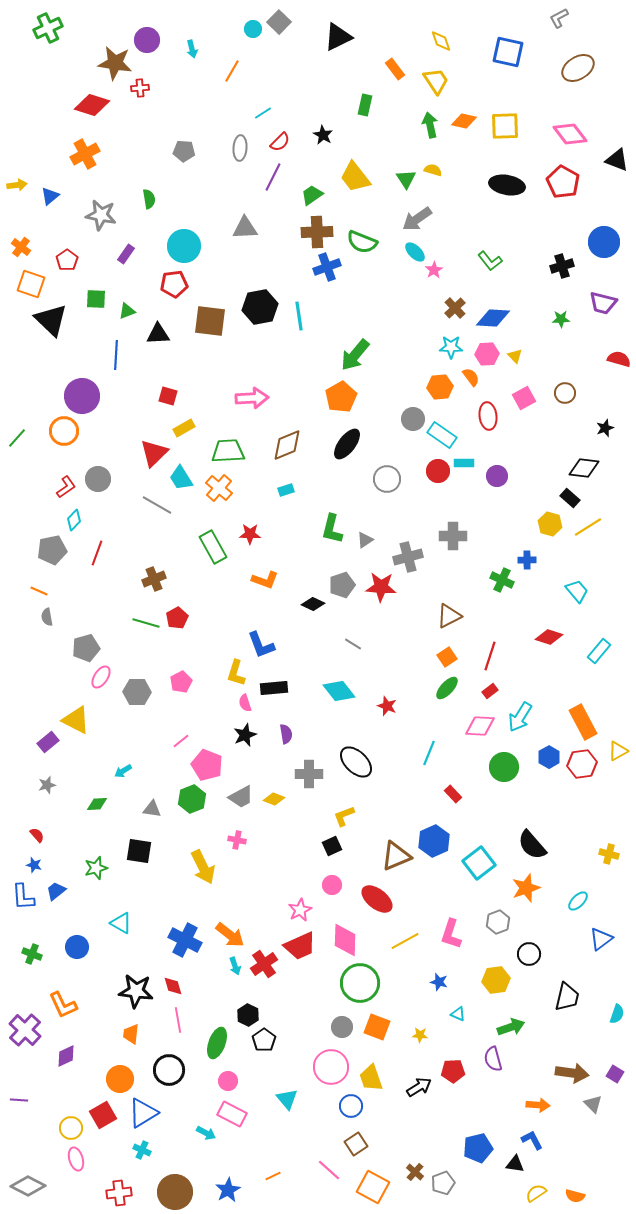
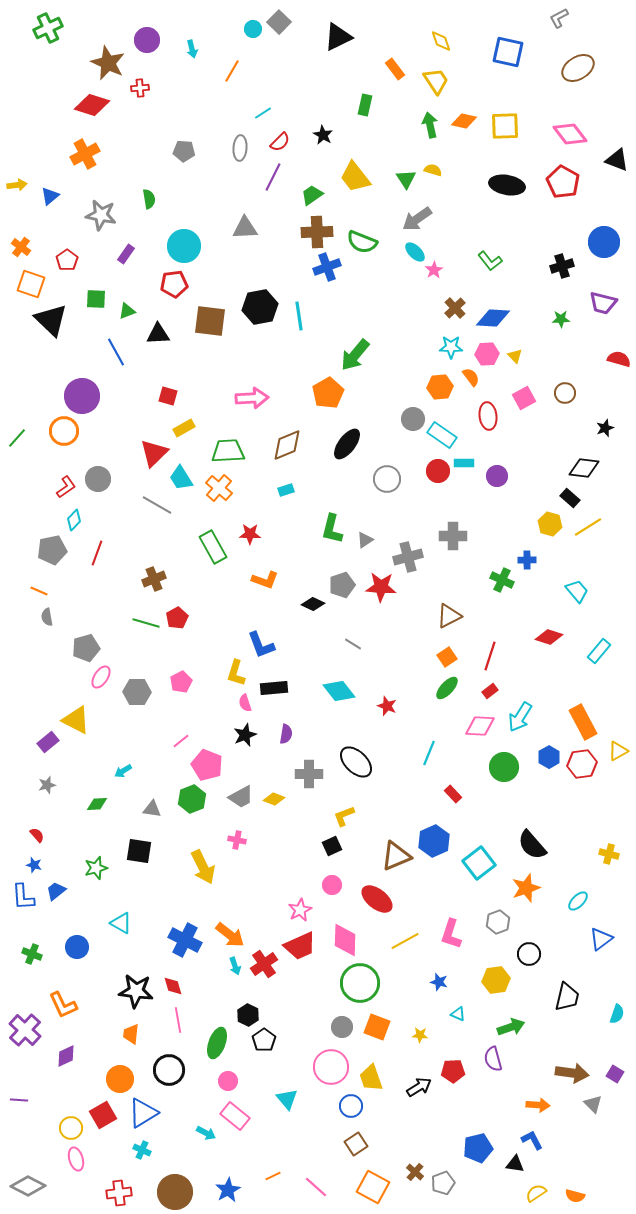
brown star at (115, 63): moved 7 px left; rotated 16 degrees clockwise
blue line at (116, 355): moved 3 px up; rotated 32 degrees counterclockwise
orange pentagon at (341, 397): moved 13 px left, 4 px up
purple semicircle at (286, 734): rotated 18 degrees clockwise
pink rectangle at (232, 1114): moved 3 px right, 2 px down; rotated 12 degrees clockwise
pink line at (329, 1170): moved 13 px left, 17 px down
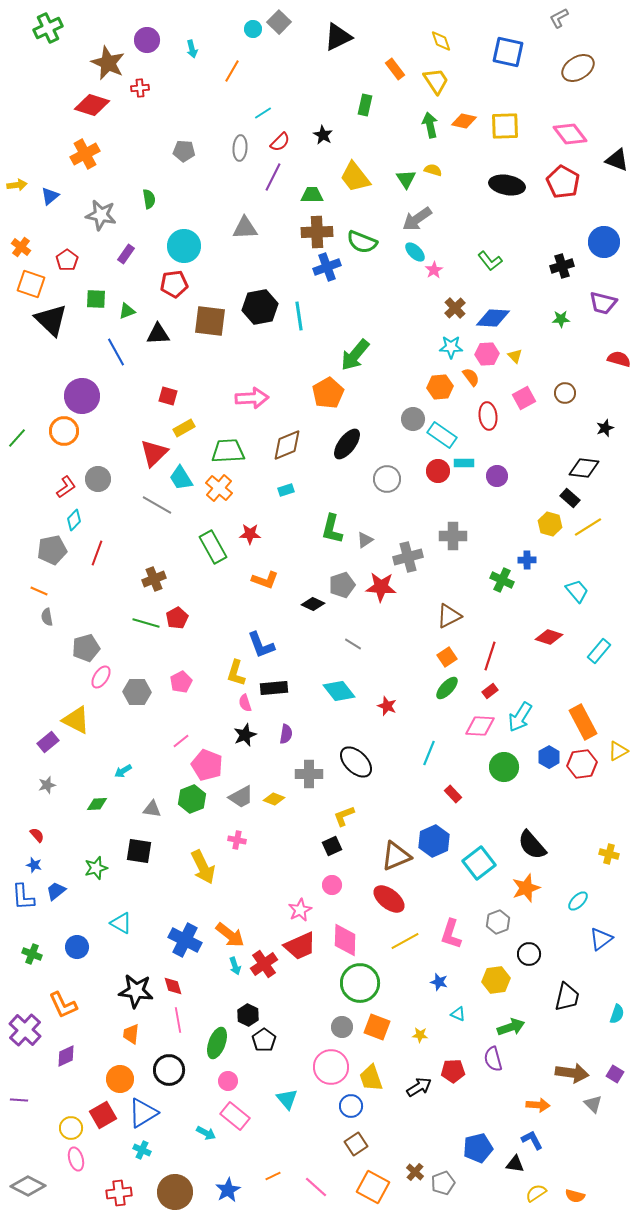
green trapezoid at (312, 195): rotated 35 degrees clockwise
red ellipse at (377, 899): moved 12 px right
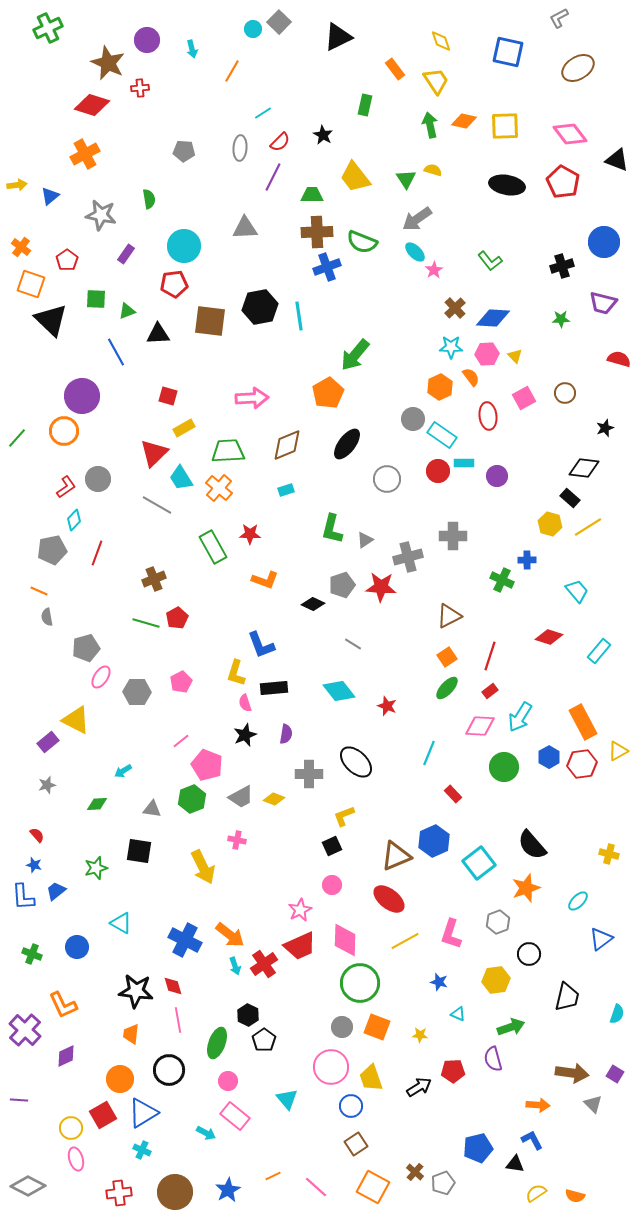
orange hexagon at (440, 387): rotated 20 degrees counterclockwise
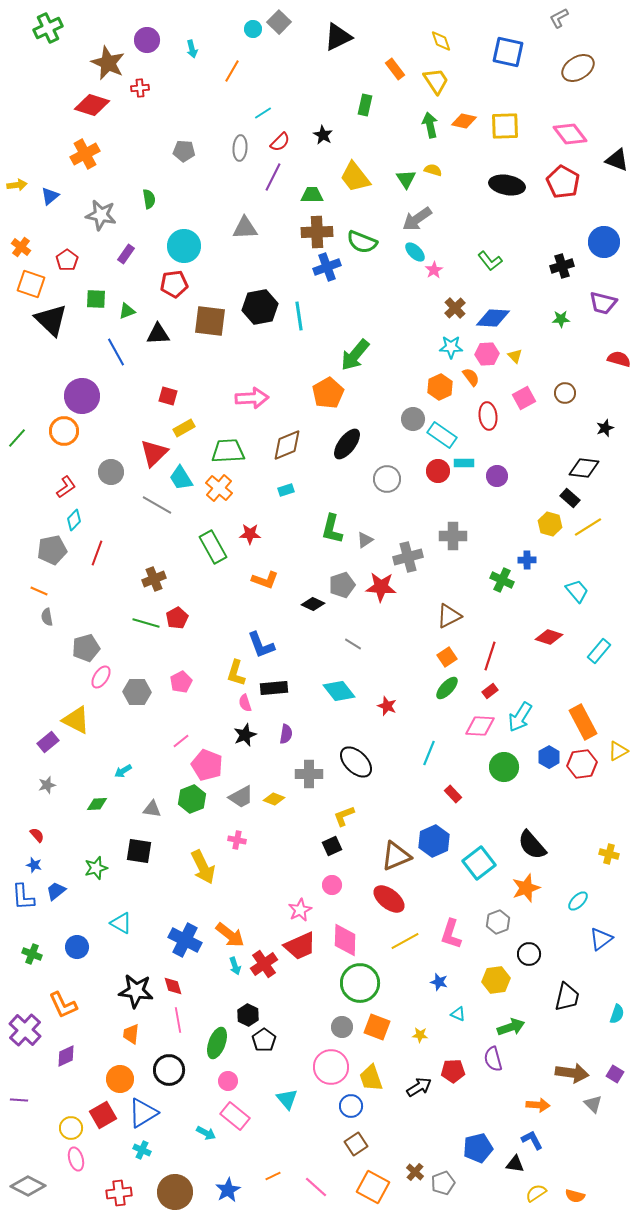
gray circle at (98, 479): moved 13 px right, 7 px up
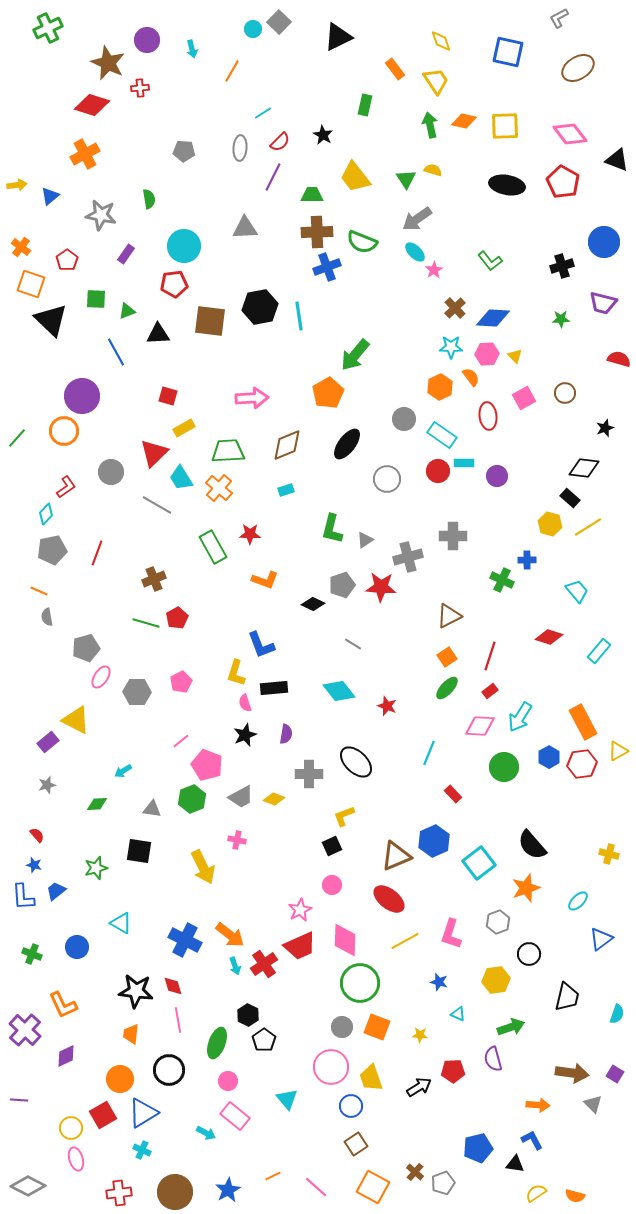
gray circle at (413, 419): moved 9 px left
cyan diamond at (74, 520): moved 28 px left, 6 px up
